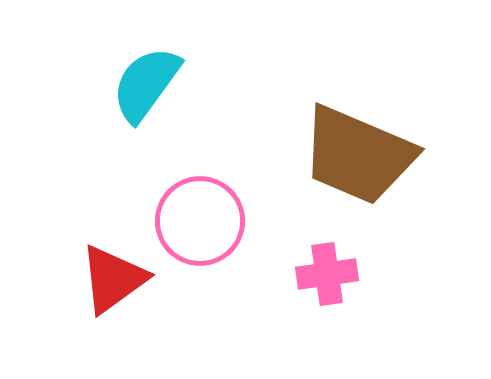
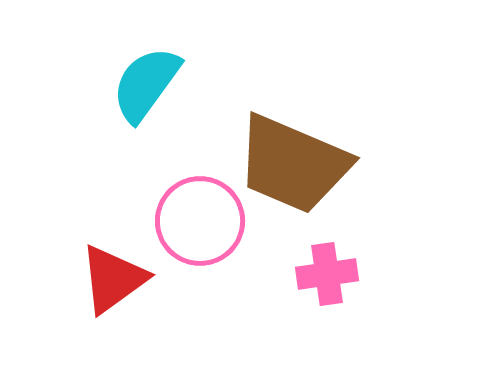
brown trapezoid: moved 65 px left, 9 px down
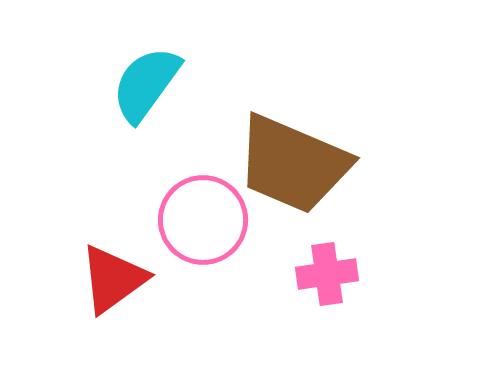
pink circle: moved 3 px right, 1 px up
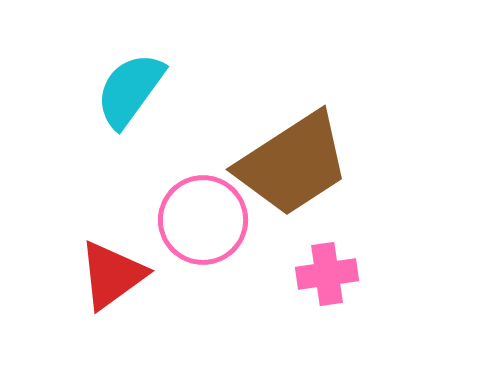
cyan semicircle: moved 16 px left, 6 px down
brown trapezoid: rotated 56 degrees counterclockwise
red triangle: moved 1 px left, 4 px up
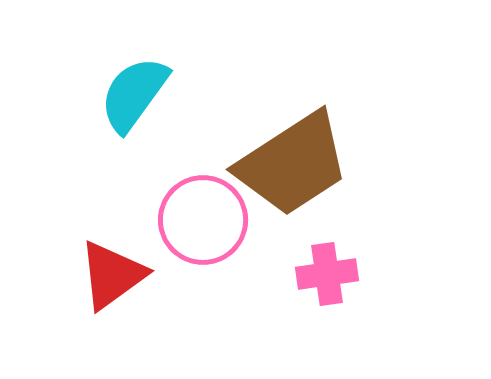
cyan semicircle: moved 4 px right, 4 px down
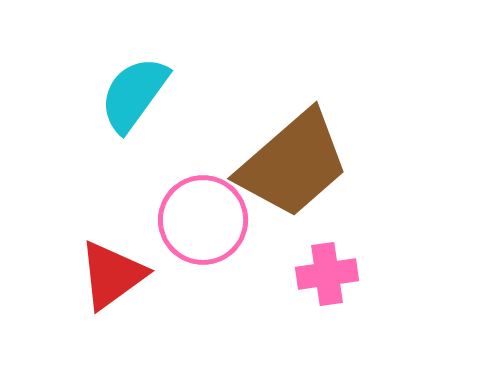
brown trapezoid: rotated 8 degrees counterclockwise
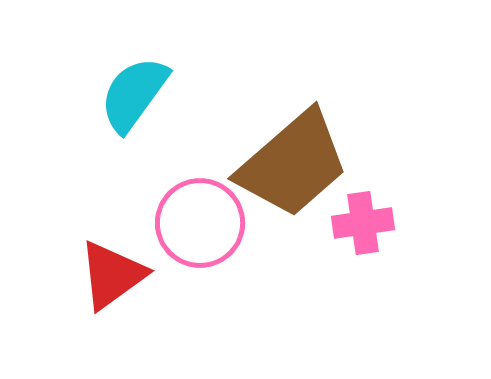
pink circle: moved 3 px left, 3 px down
pink cross: moved 36 px right, 51 px up
